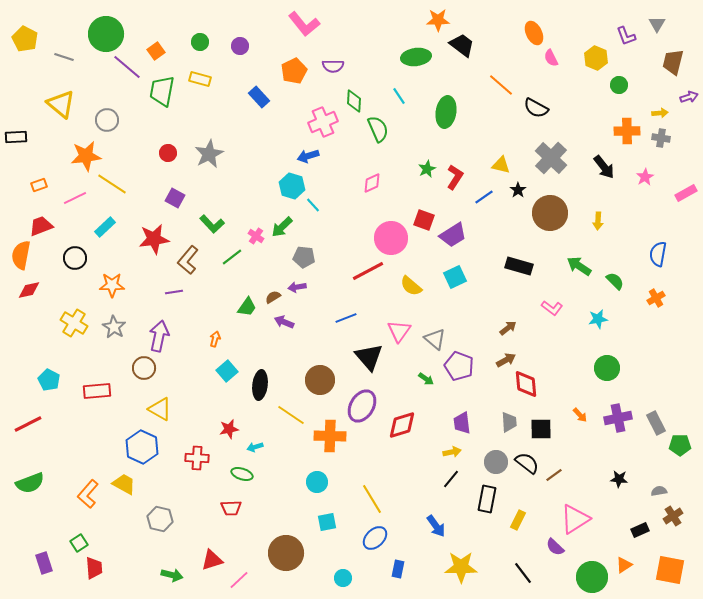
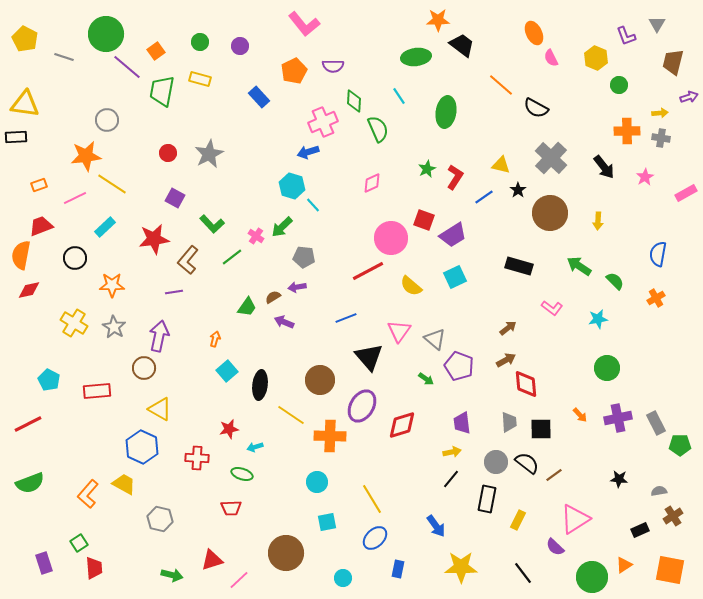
yellow triangle at (61, 104): moved 36 px left; rotated 32 degrees counterclockwise
blue arrow at (308, 156): moved 4 px up
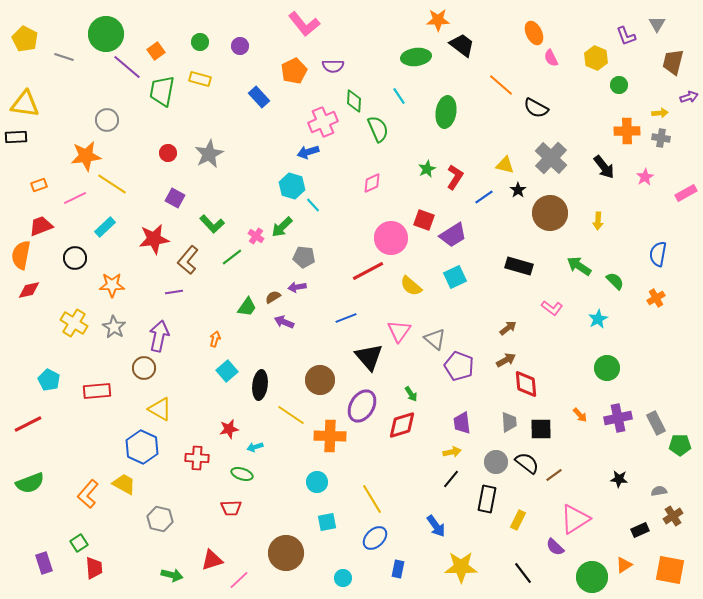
yellow triangle at (501, 165): moved 4 px right
cyan star at (598, 319): rotated 18 degrees counterclockwise
green arrow at (426, 379): moved 15 px left, 15 px down; rotated 21 degrees clockwise
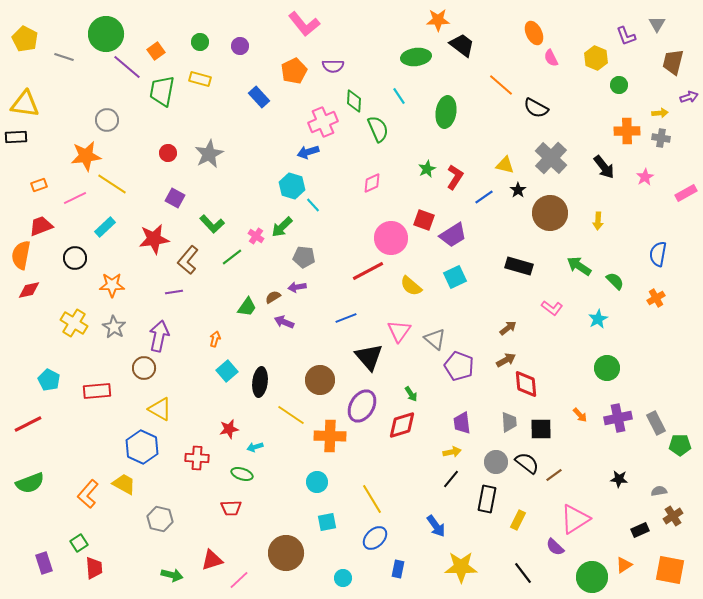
black ellipse at (260, 385): moved 3 px up
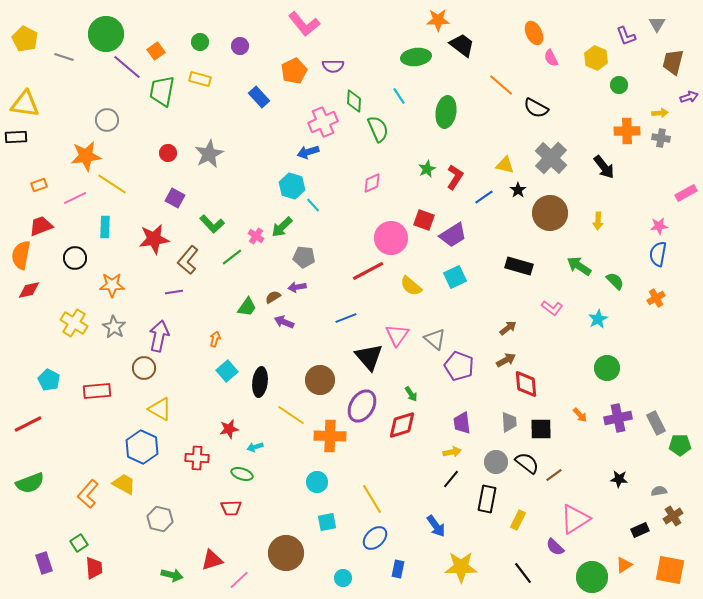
pink star at (645, 177): moved 14 px right, 49 px down; rotated 24 degrees clockwise
cyan rectangle at (105, 227): rotated 45 degrees counterclockwise
pink triangle at (399, 331): moved 2 px left, 4 px down
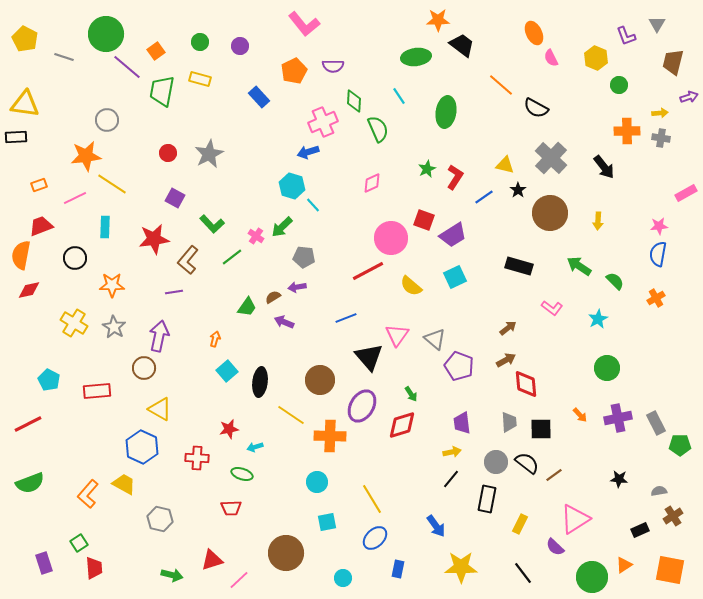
yellow rectangle at (518, 520): moved 2 px right, 4 px down
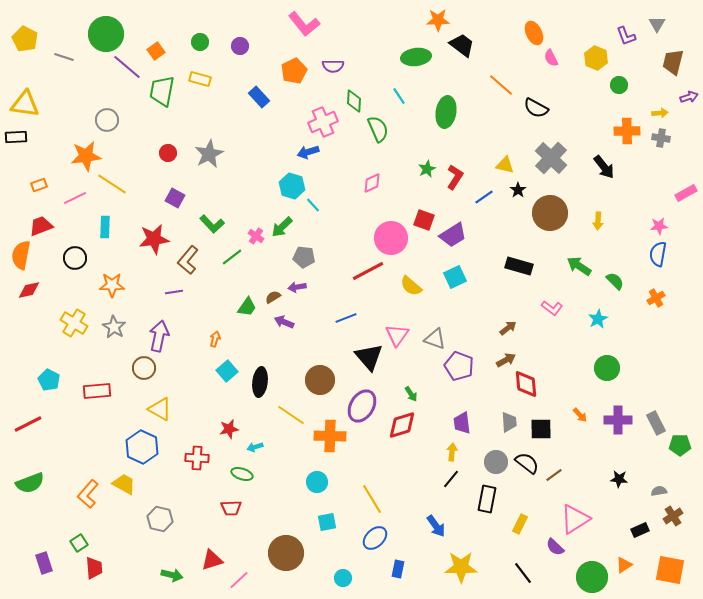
gray triangle at (435, 339): rotated 20 degrees counterclockwise
purple cross at (618, 418): moved 2 px down; rotated 12 degrees clockwise
yellow arrow at (452, 452): rotated 72 degrees counterclockwise
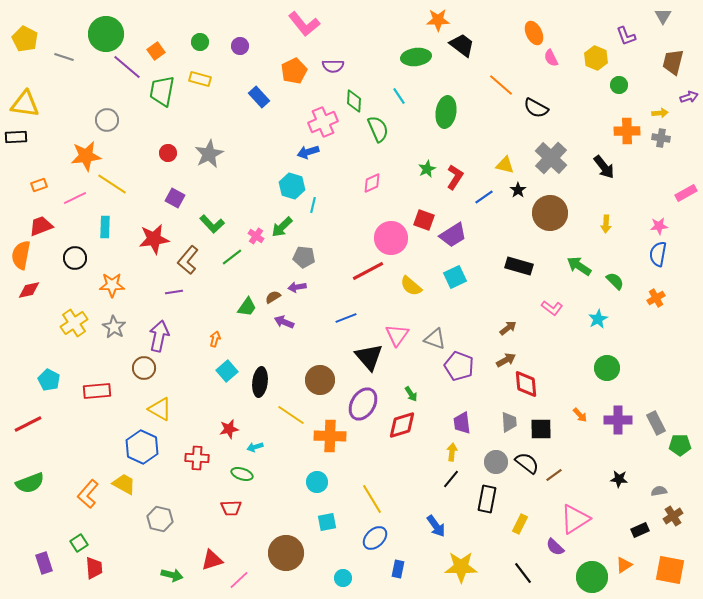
gray triangle at (657, 24): moved 6 px right, 8 px up
cyan line at (313, 205): rotated 56 degrees clockwise
yellow arrow at (598, 221): moved 8 px right, 3 px down
yellow cross at (74, 323): rotated 24 degrees clockwise
purple ellipse at (362, 406): moved 1 px right, 2 px up
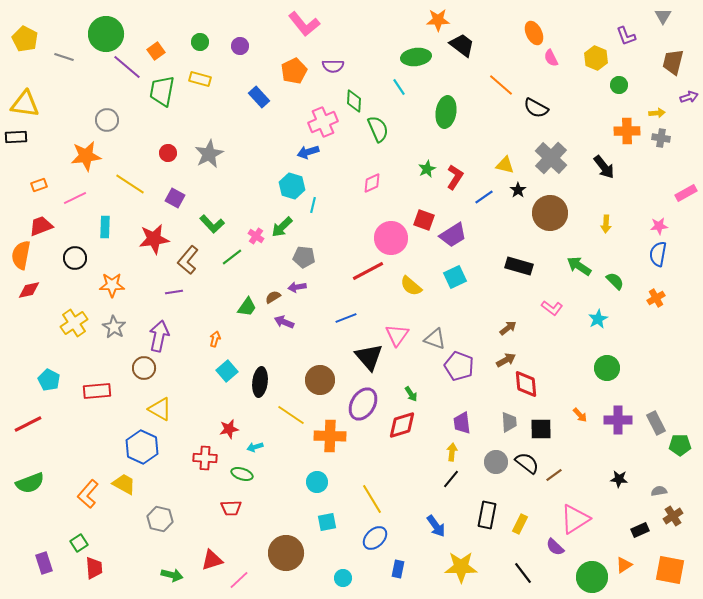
cyan line at (399, 96): moved 9 px up
yellow arrow at (660, 113): moved 3 px left
yellow line at (112, 184): moved 18 px right
red cross at (197, 458): moved 8 px right
black rectangle at (487, 499): moved 16 px down
